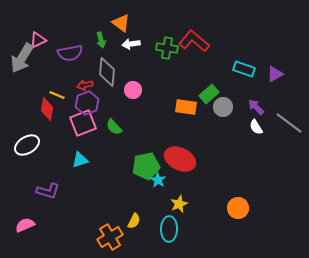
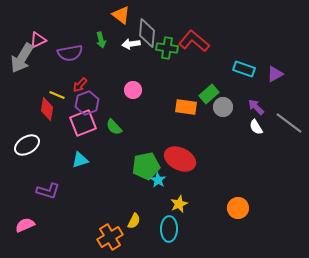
orange triangle: moved 8 px up
gray diamond: moved 40 px right, 39 px up
red arrow: moved 5 px left; rotated 35 degrees counterclockwise
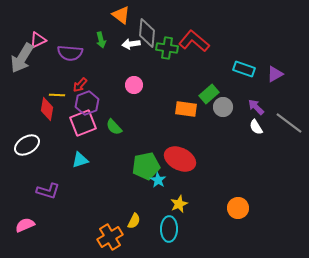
purple semicircle: rotated 15 degrees clockwise
pink circle: moved 1 px right, 5 px up
yellow line: rotated 21 degrees counterclockwise
orange rectangle: moved 2 px down
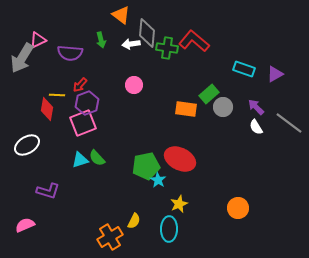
green semicircle: moved 17 px left, 31 px down
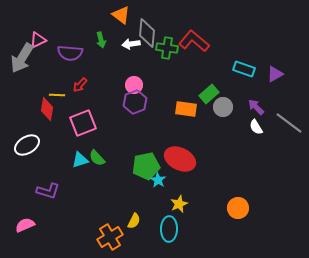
purple hexagon: moved 48 px right, 1 px up
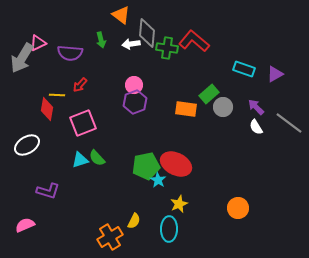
pink triangle: moved 3 px down
red ellipse: moved 4 px left, 5 px down
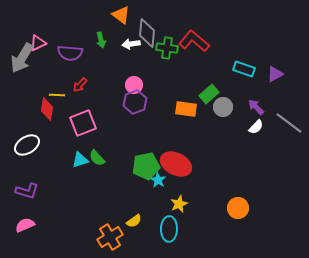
white semicircle: rotated 105 degrees counterclockwise
purple L-shape: moved 21 px left
yellow semicircle: rotated 28 degrees clockwise
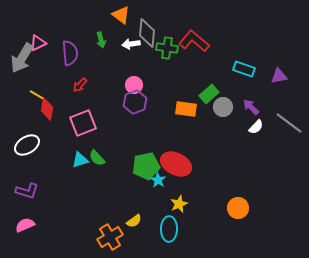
purple semicircle: rotated 100 degrees counterclockwise
purple triangle: moved 4 px right, 2 px down; rotated 18 degrees clockwise
yellow line: moved 20 px left; rotated 28 degrees clockwise
purple arrow: moved 5 px left
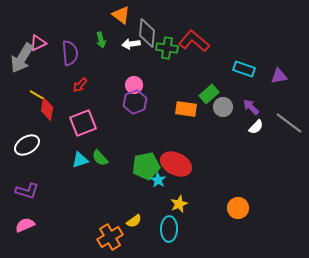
green semicircle: moved 3 px right
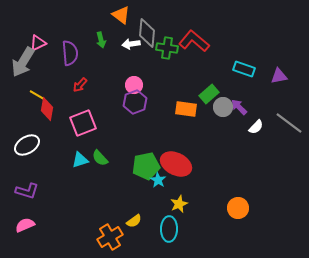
gray arrow: moved 1 px right, 4 px down
purple arrow: moved 12 px left
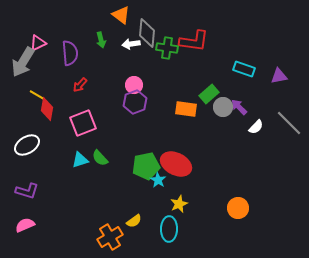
red L-shape: rotated 148 degrees clockwise
gray line: rotated 8 degrees clockwise
